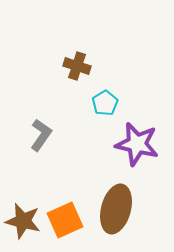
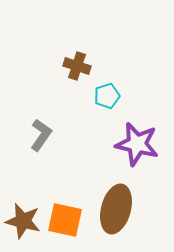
cyan pentagon: moved 2 px right, 7 px up; rotated 15 degrees clockwise
orange square: rotated 36 degrees clockwise
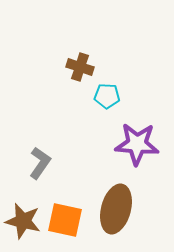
brown cross: moved 3 px right, 1 px down
cyan pentagon: rotated 20 degrees clockwise
gray L-shape: moved 1 px left, 28 px down
purple star: rotated 9 degrees counterclockwise
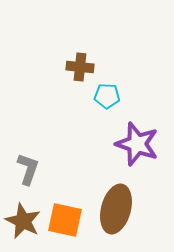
brown cross: rotated 12 degrees counterclockwise
purple star: rotated 15 degrees clockwise
gray L-shape: moved 12 px left, 6 px down; rotated 16 degrees counterclockwise
brown star: rotated 12 degrees clockwise
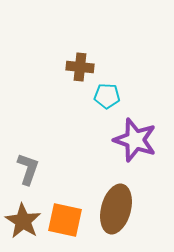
purple star: moved 2 px left, 4 px up
brown star: rotated 6 degrees clockwise
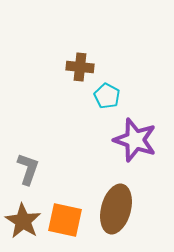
cyan pentagon: rotated 25 degrees clockwise
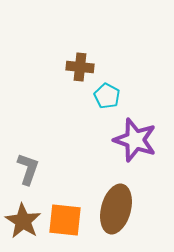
orange square: rotated 6 degrees counterclockwise
